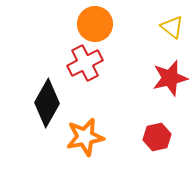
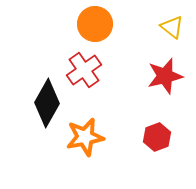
red cross: moved 1 px left, 7 px down; rotated 8 degrees counterclockwise
red star: moved 5 px left, 2 px up
red hexagon: rotated 8 degrees counterclockwise
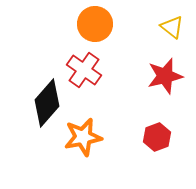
red cross: rotated 20 degrees counterclockwise
black diamond: rotated 12 degrees clockwise
orange star: moved 2 px left
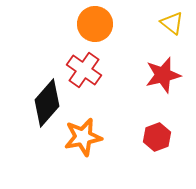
yellow triangle: moved 4 px up
red star: moved 2 px left, 1 px up
